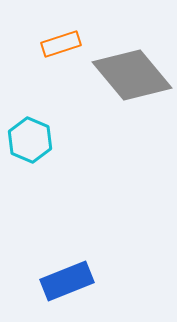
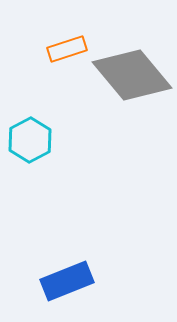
orange rectangle: moved 6 px right, 5 px down
cyan hexagon: rotated 9 degrees clockwise
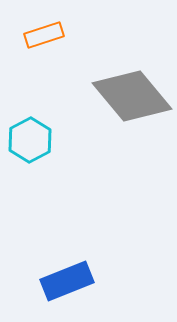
orange rectangle: moved 23 px left, 14 px up
gray diamond: moved 21 px down
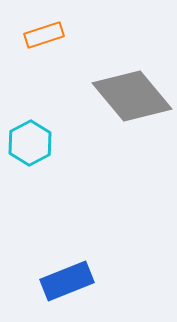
cyan hexagon: moved 3 px down
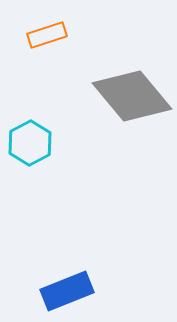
orange rectangle: moved 3 px right
blue rectangle: moved 10 px down
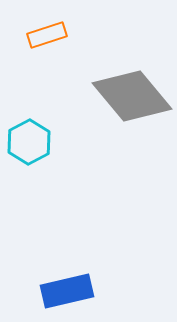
cyan hexagon: moved 1 px left, 1 px up
blue rectangle: rotated 9 degrees clockwise
